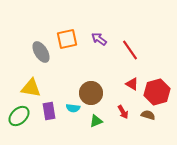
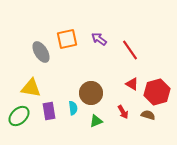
cyan semicircle: rotated 104 degrees counterclockwise
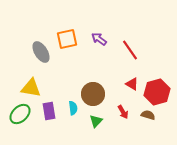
brown circle: moved 2 px right, 1 px down
green ellipse: moved 1 px right, 2 px up
green triangle: rotated 24 degrees counterclockwise
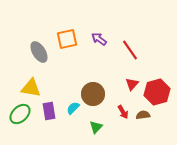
gray ellipse: moved 2 px left
red triangle: rotated 40 degrees clockwise
cyan semicircle: rotated 128 degrees counterclockwise
brown semicircle: moved 5 px left; rotated 24 degrees counterclockwise
green triangle: moved 6 px down
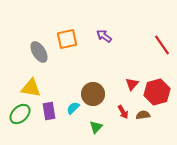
purple arrow: moved 5 px right, 3 px up
red line: moved 32 px right, 5 px up
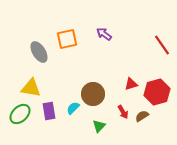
purple arrow: moved 2 px up
red triangle: moved 1 px left; rotated 32 degrees clockwise
brown semicircle: moved 1 px left, 1 px down; rotated 24 degrees counterclockwise
green triangle: moved 3 px right, 1 px up
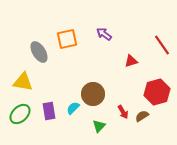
red triangle: moved 23 px up
yellow triangle: moved 8 px left, 6 px up
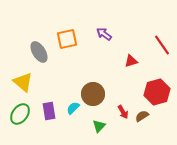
yellow triangle: rotated 30 degrees clockwise
green ellipse: rotated 10 degrees counterclockwise
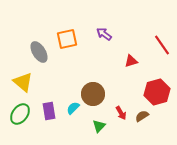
red arrow: moved 2 px left, 1 px down
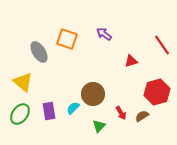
orange square: rotated 30 degrees clockwise
